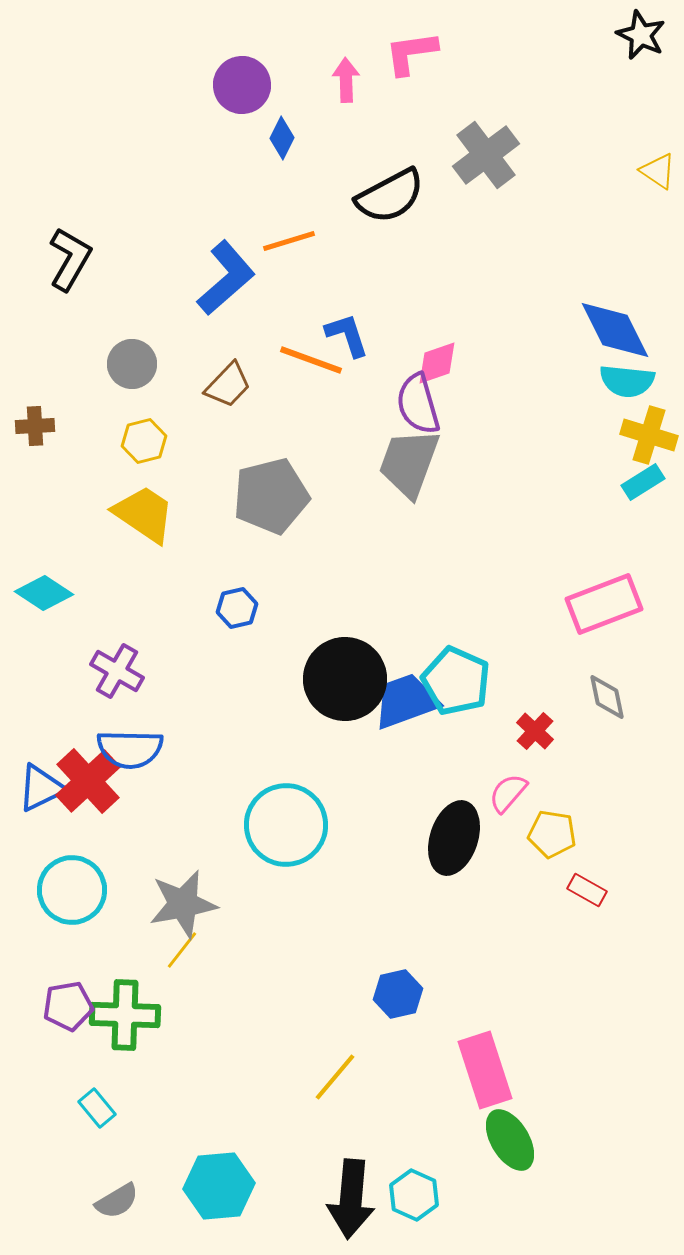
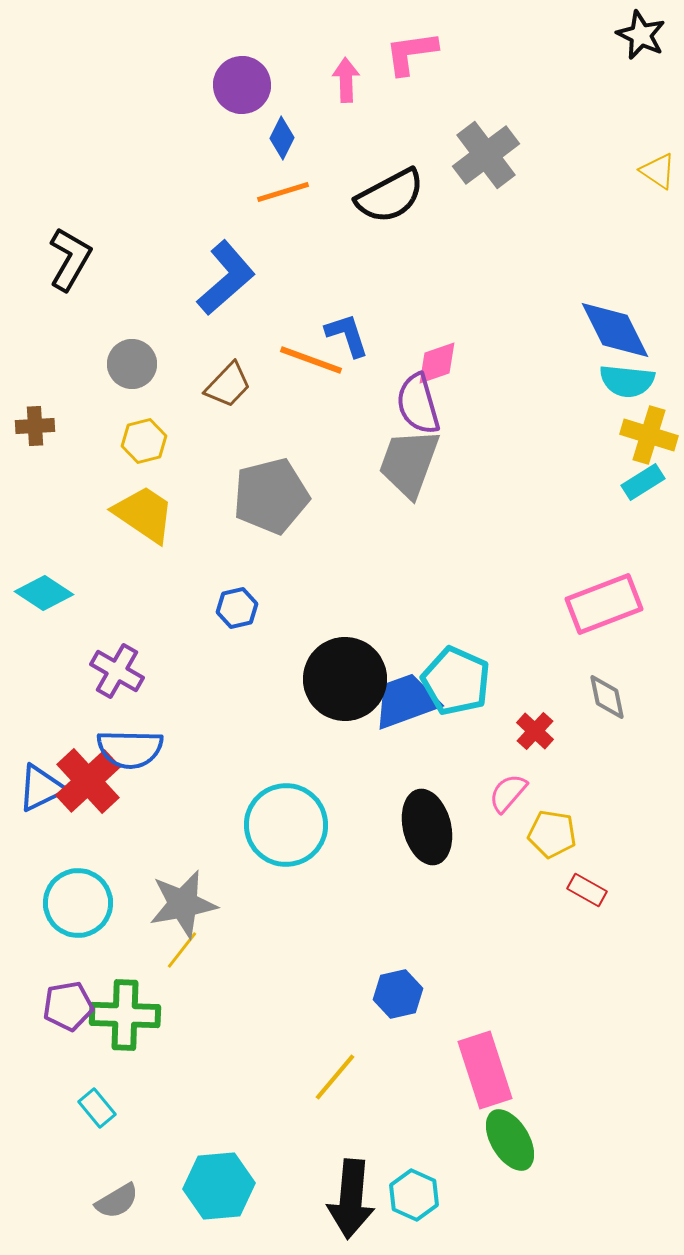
orange line at (289, 241): moved 6 px left, 49 px up
black ellipse at (454, 838): moved 27 px left, 11 px up; rotated 32 degrees counterclockwise
cyan circle at (72, 890): moved 6 px right, 13 px down
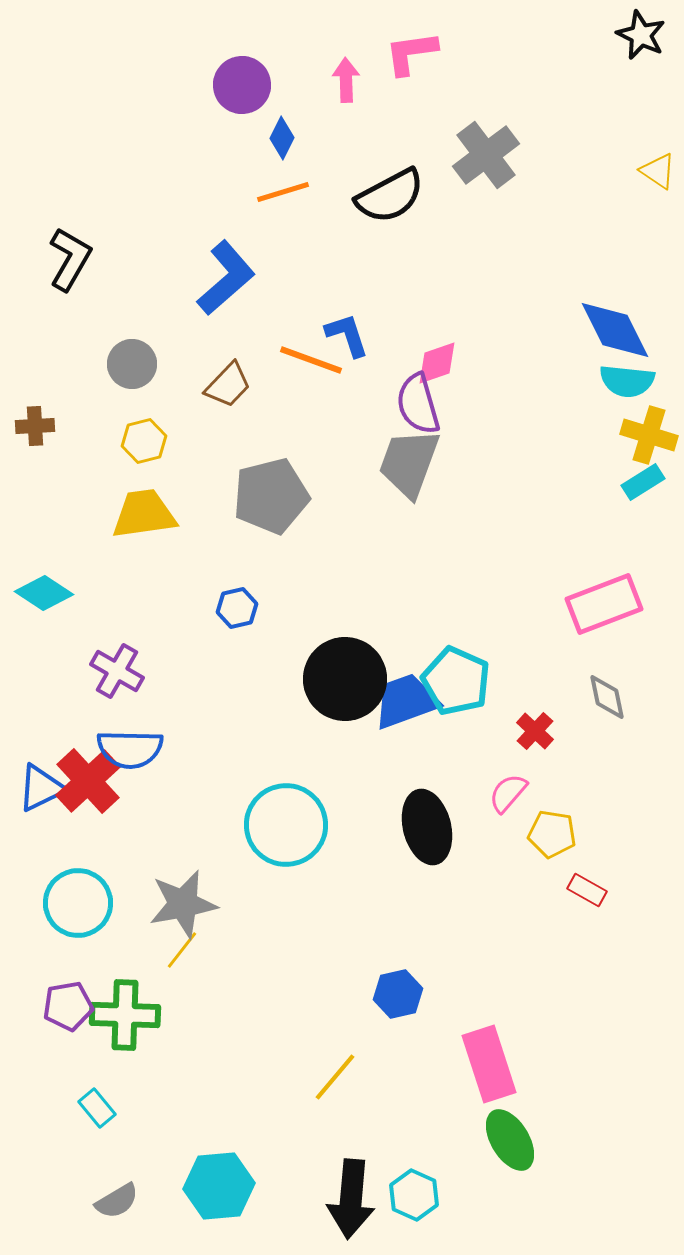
yellow trapezoid at (144, 514): rotated 42 degrees counterclockwise
pink rectangle at (485, 1070): moved 4 px right, 6 px up
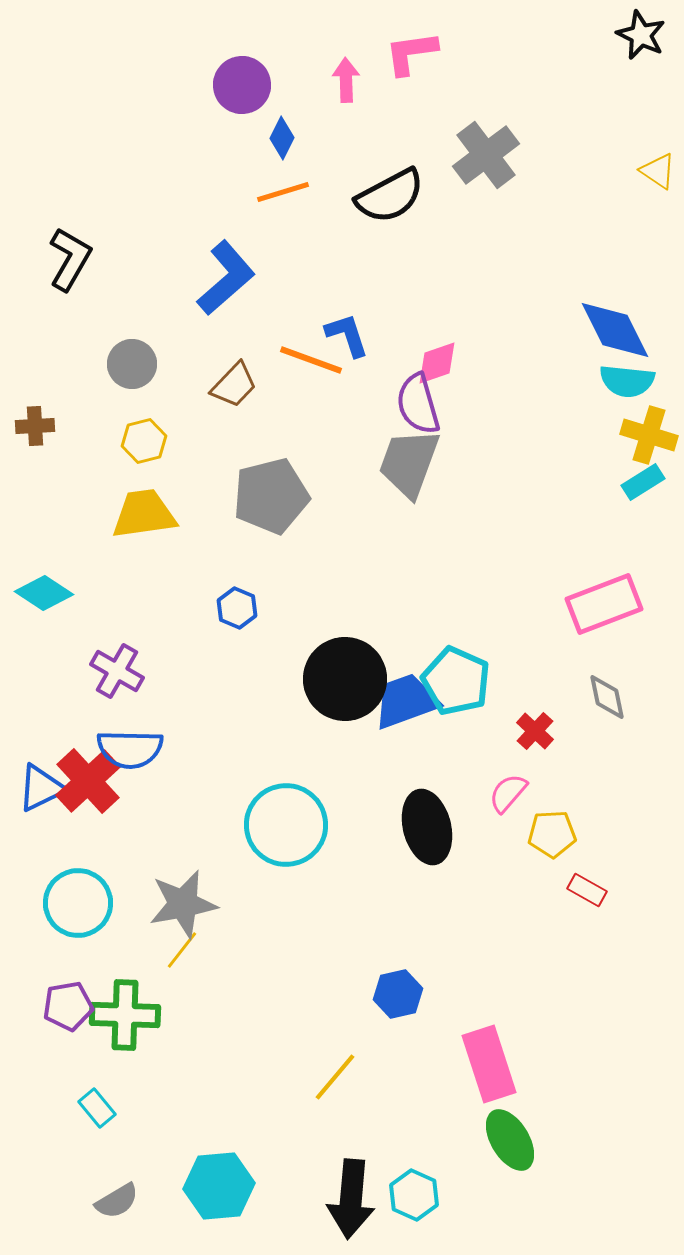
brown trapezoid at (228, 385): moved 6 px right
blue hexagon at (237, 608): rotated 24 degrees counterclockwise
yellow pentagon at (552, 834): rotated 12 degrees counterclockwise
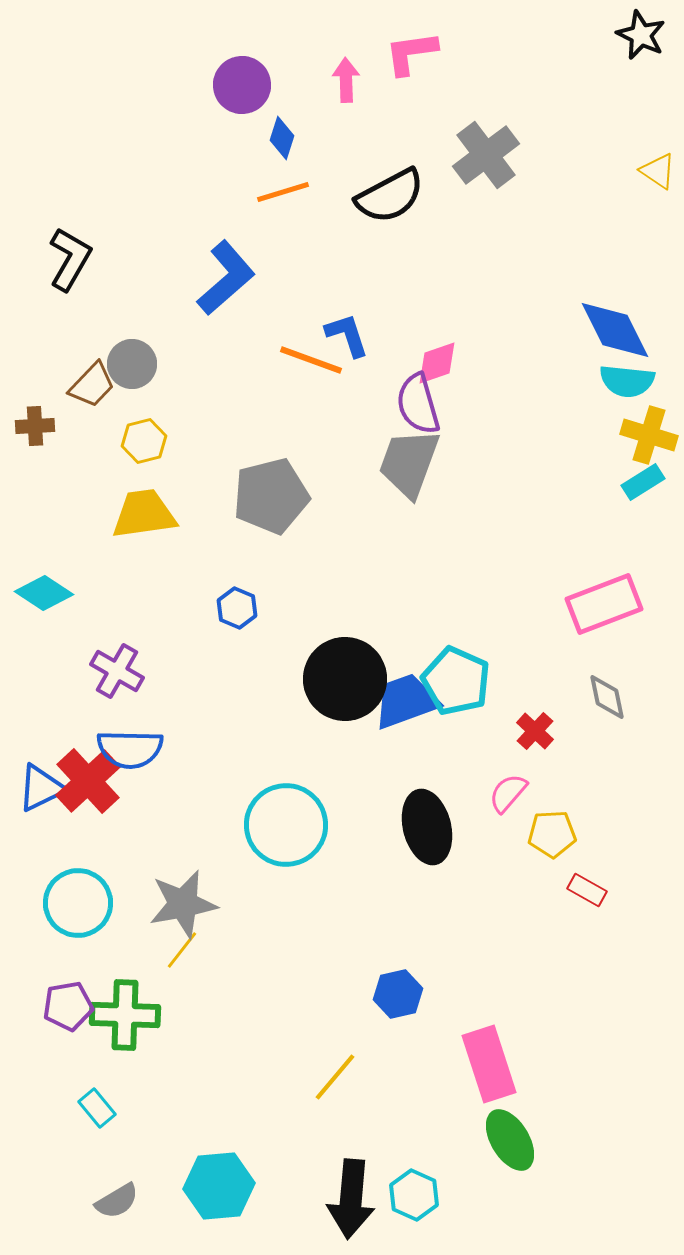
blue diamond at (282, 138): rotated 9 degrees counterclockwise
brown trapezoid at (234, 385): moved 142 px left
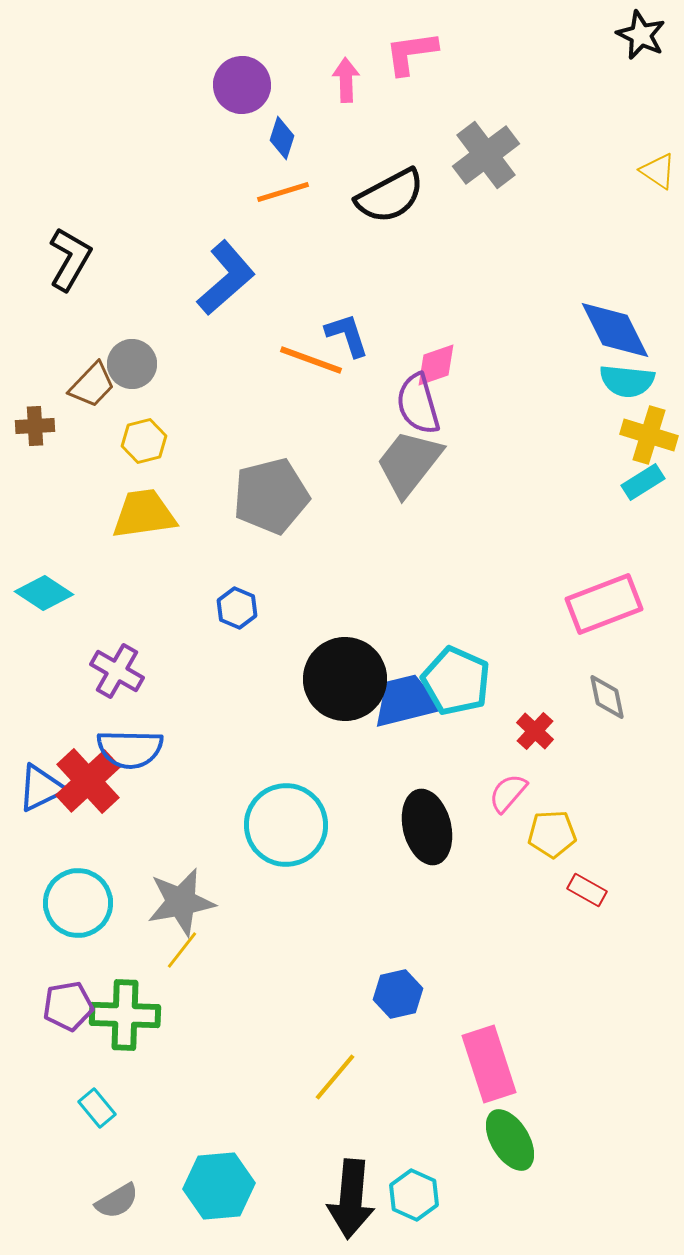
pink diamond at (437, 363): moved 1 px left, 2 px down
gray trapezoid at (409, 463): rotated 18 degrees clockwise
blue trapezoid at (406, 701): rotated 6 degrees clockwise
gray star at (183, 904): moved 2 px left, 2 px up
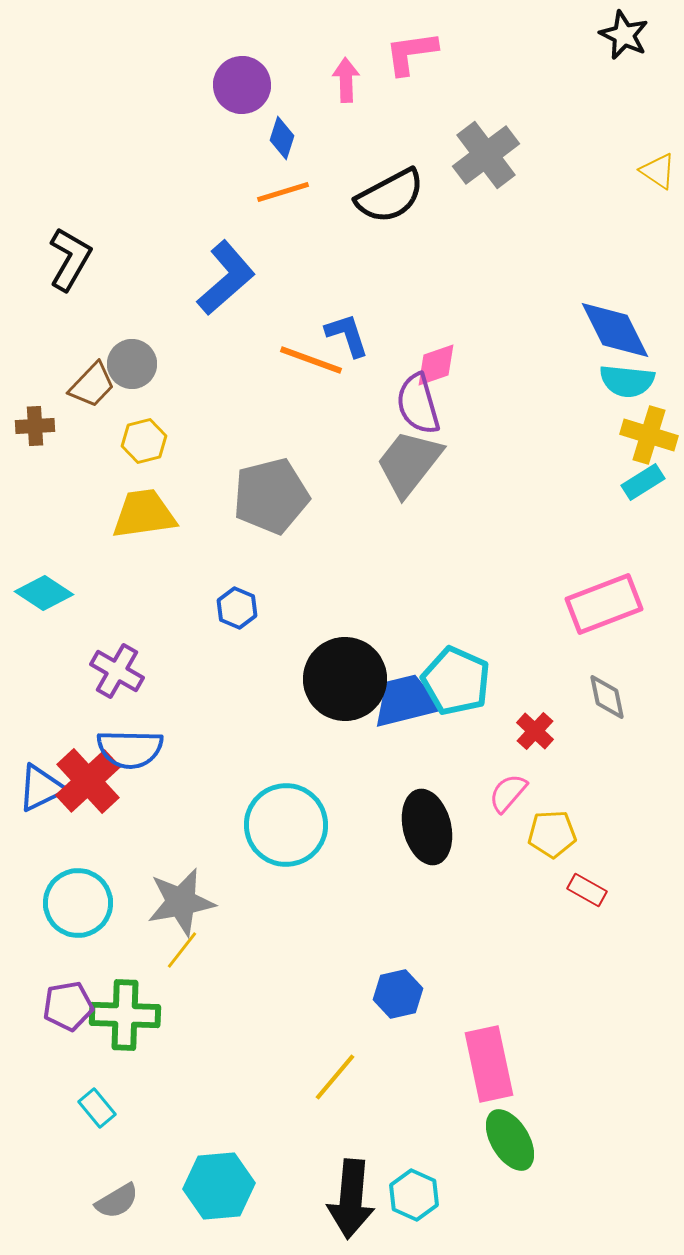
black star at (641, 35): moved 17 px left
pink rectangle at (489, 1064): rotated 6 degrees clockwise
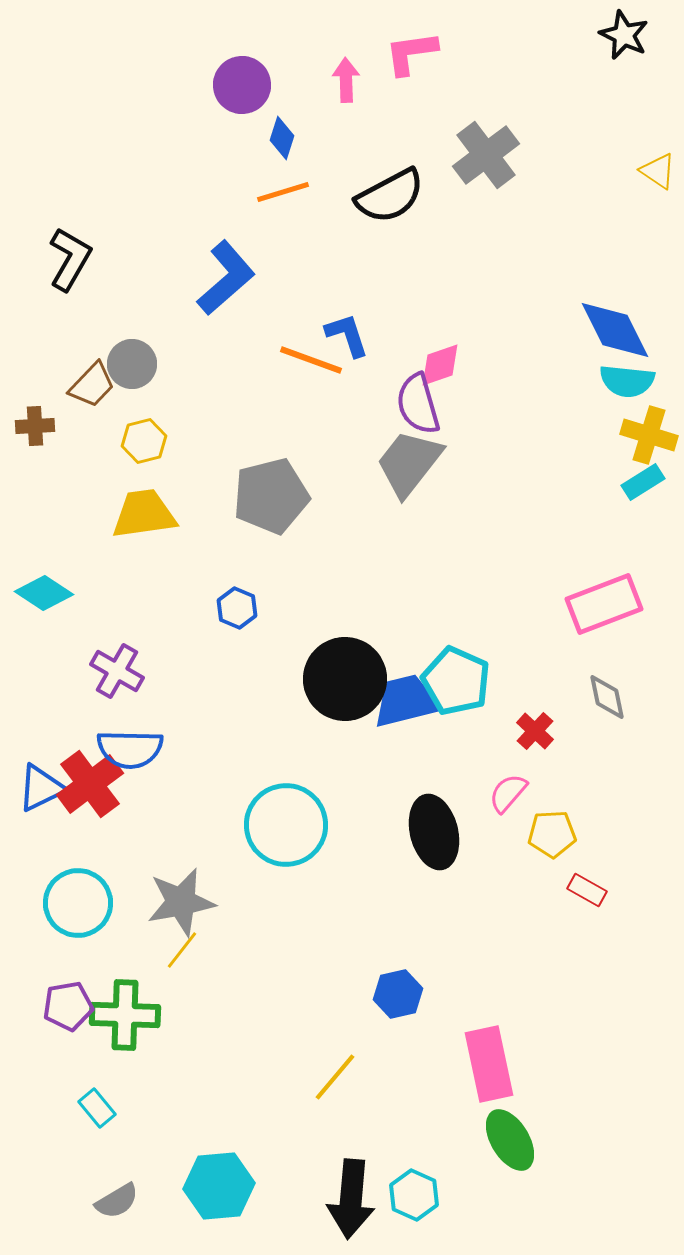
pink diamond at (436, 365): moved 4 px right
red cross at (88, 781): moved 2 px right, 3 px down; rotated 6 degrees clockwise
black ellipse at (427, 827): moved 7 px right, 5 px down
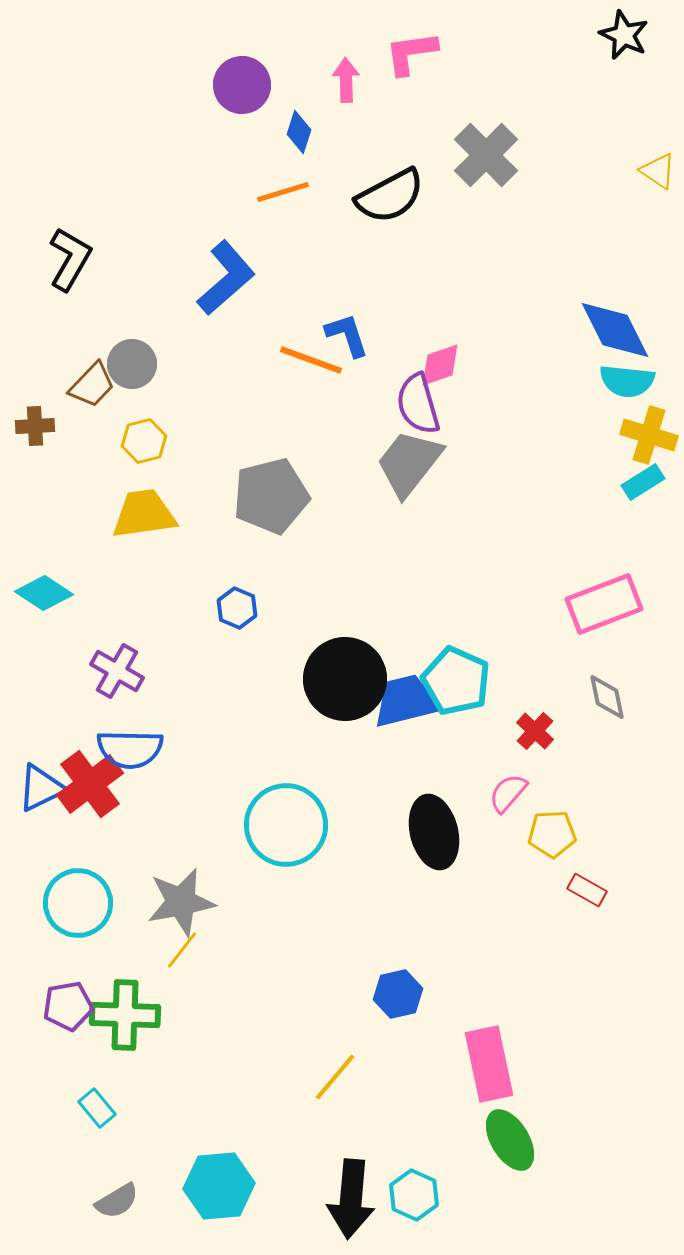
blue diamond at (282, 138): moved 17 px right, 6 px up
gray cross at (486, 155): rotated 8 degrees counterclockwise
